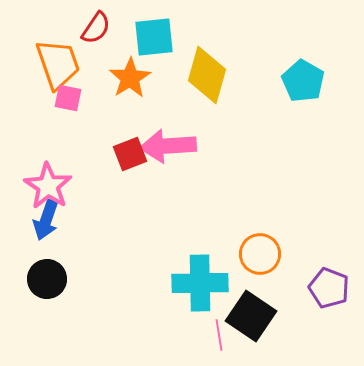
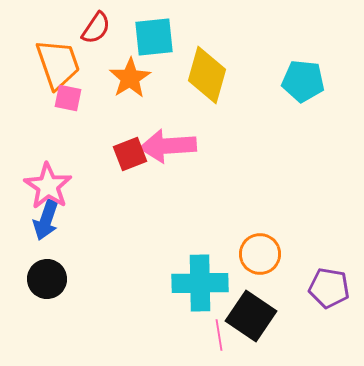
cyan pentagon: rotated 24 degrees counterclockwise
purple pentagon: rotated 12 degrees counterclockwise
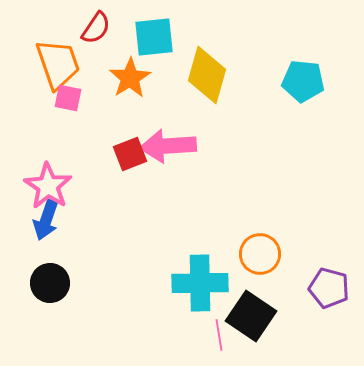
black circle: moved 3 px right, 4 px down
purple pentagon: rotated 6 degrees clockwise
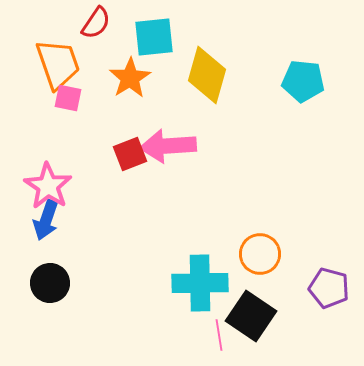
red semicircle: moved 5 px up
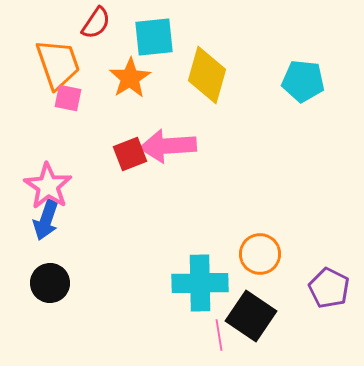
purple pentagon: rotated 12 degrees clockwise
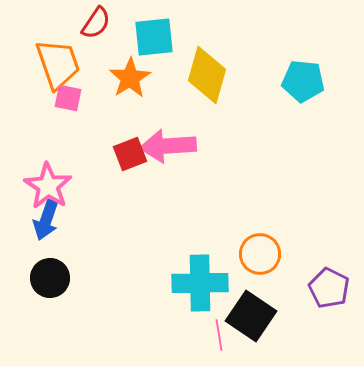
black circle: moved 5 px up
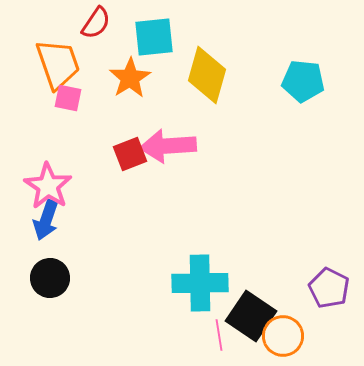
orange circle: moved 23 px right, 82 px down
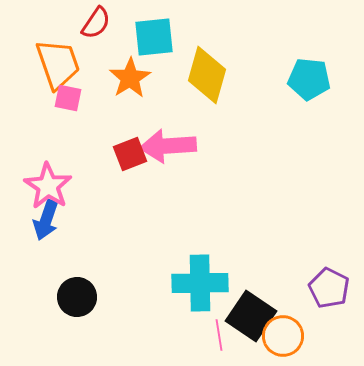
cyan pentagon: moved 6 px right, 2 px up
black circle: moved 27 px right, 19 px down
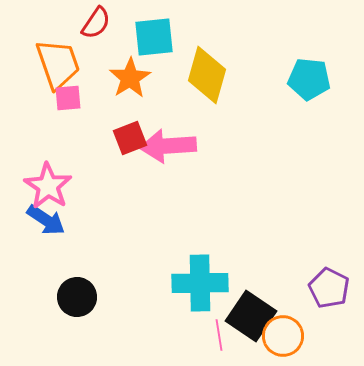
pink square: rotated 16 degrees counterclockwise
red square: moved 16 px up
blue arrow: rotated 75 degrees counterclockwise
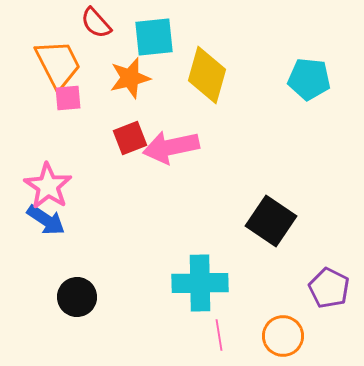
red semicircle: rotated 104 degrees clockwise
orange trapezoid: rotated 8 degrees counterclockwise
orange star: rotated 18 degrees clockwise
pink arrow: moved 3 px right, 1 px down; rotated 8 degrees counterclockwise
black square: moved 20 px right, 95 px up
